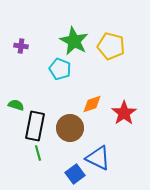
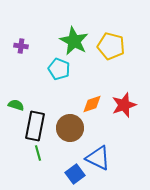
cyan pentagon: moved 1 px left
red star: moved 8 px up; rotated 15 degrees clockwise
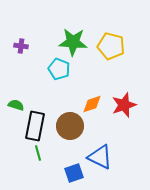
green star: moved 1 px left, 1 px down; rotated 24 degrees counterclockwise
brown circle: moved 2 px up
blue triangle: moved 2 px right, 1 px up
blue square: moved 1 px left, 1 px up; rotated 18 degrees clockwise
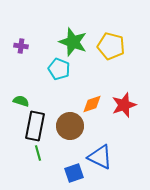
green star: rotated 16 degrees clockwise
green semicircle: moved 5 px right, 4 px up
